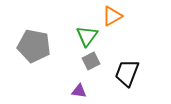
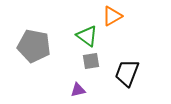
green triangle: rotated 30 degrees counterclockwise
gray square: rotated 18 degrees clockwise
purple triangle: moved 1 px left, 1 px up; rotated 21 degrees counterclockwise
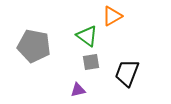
gray square: moved 1 px down
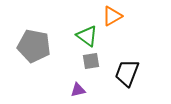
gray square: moved 1 px up
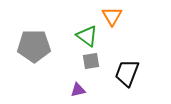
orange triangle: rotated 30 degrees counterclockwise
gray pentagon: rotated 12 degrees counterclockwise
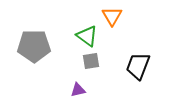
black trapezoid: moved 11 px right, 7 px up
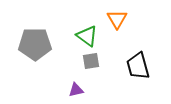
orange triangle: moved 5 px right, 3 px down
gray pentagon: moved 1 px right, 2 px up
black trapezoid: rotated 36 degrees counterclockwise
purple triangle: moved 2 px left
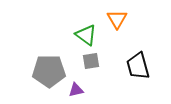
green triangle: moved 1 px left, 1 px up
gray pentagon: moved 14 px right, 27 px down
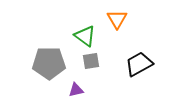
green triangle: moved 1 px left, 1 px down
black trapezoid: moved 1 px right, 2 px up; rotated 76 degrees clockwise
gray pentagon: moved 8 px up
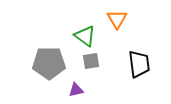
black trapezoid: rotated 112 degrees clockwise
